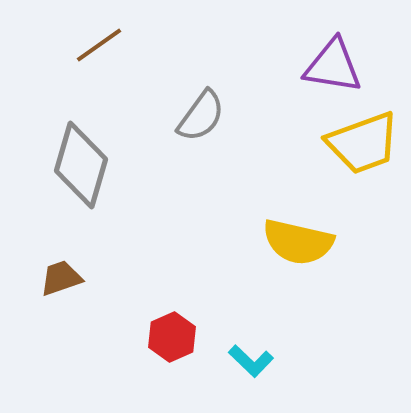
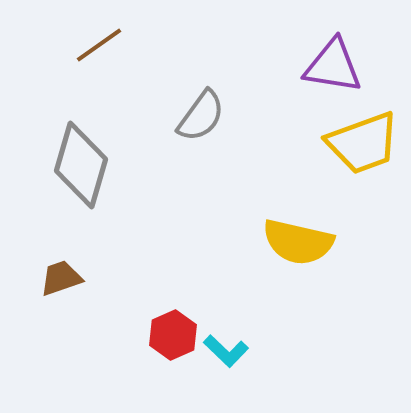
red hexagon: moved 1 px right, 2 px up
cyan L-shape: moved 25 px left, 10 px up
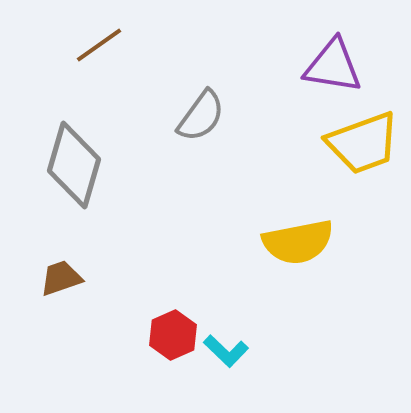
gray diamond: moved 7 px left
yellow semicircle: rotated 24 degrees counterclockwise
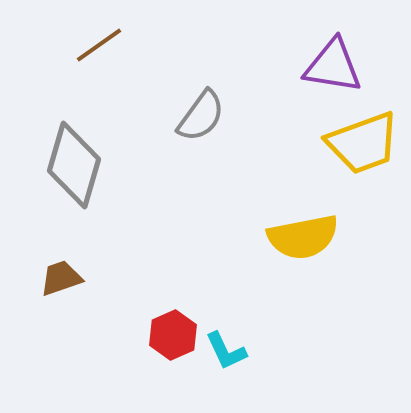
yellow semicircle: moved 5 px right, 5 px up
cyan L-shape: rotated 21 degrees clockwise
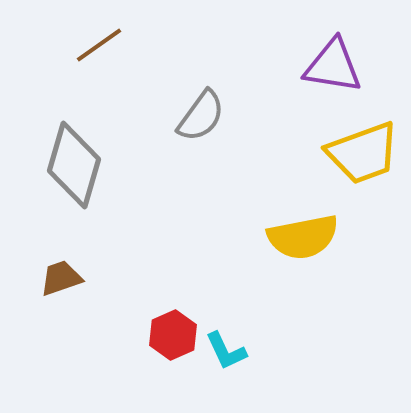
yellow trapezoid: moved 10 px down
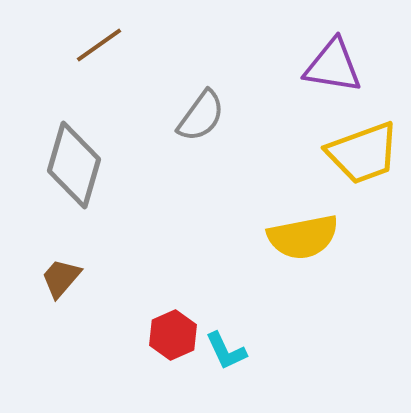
brown trapezoid: rotated 30 degrees counterclockwise
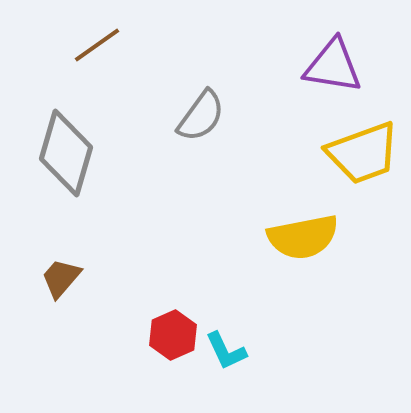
brown line: moved 2 px left
gray diamond: moved 8 px left, 12 px up
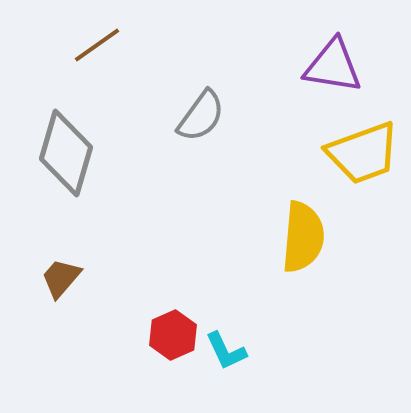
yellow semicircle: rotated 74 degrees counterclockwise
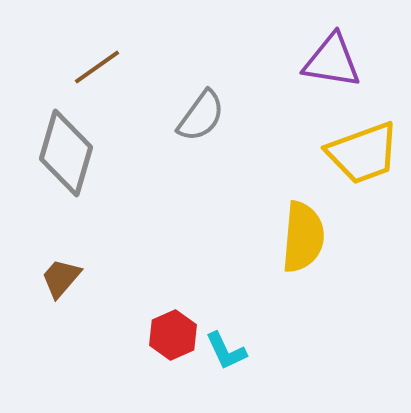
brown line: moved 22 px down
purple triangle: moved 1 px left, 5 px up
